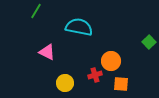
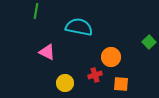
green line: rotated 21 degrees counterclockwise
orange circle: moved 4 px up
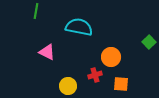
yellow circle: moved 3 px right, 3 px down
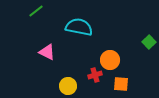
green line: rotated 42 degrees clockwise
orange circle: moved 1 px left, 3 px down
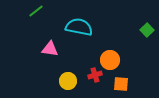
green square: moved 2 px left, 12 px up
pink triangle: moved 3 px right, 3 px up; rotated 18 degrees counterclockwise
yellow circle: moved 5 px up
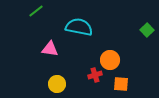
yellow circle: moved 11 px left, 3 px down
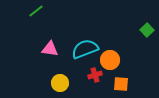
cyan semicircle: moved 6 px right, 22 px down; rotated 32 degrees counterclockwise
yellow circle: moved 3 px right, 1 px up
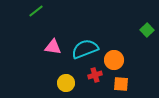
pink triangle: moved 3 px right, 2 px up
orange circle: moved 4 px right
yellow circle: moved 6 px right
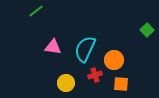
cyan semicircle: rotated 44 degrees counterclockwise
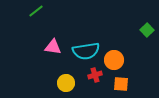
cyan semicircle: moved 1 px right, 2 px down; rotated 124 degrees counterclockwise
